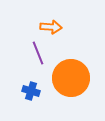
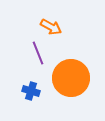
orange arrow: rotated 25 degrees clockwise
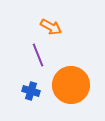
purple line: moved 2 px down
orange circle: moved 7 px down
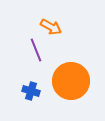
purple line: moved 2 px left, 5 px up
orange circle: moved 4 px up
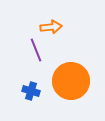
orange arrow: rotated 35 degrees counterclockwise
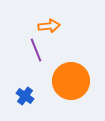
orange arrow: moved 2 px left, 1 px up
blue cross: moved 6 px left, 5 px down; rotated 18 degrees clockwise
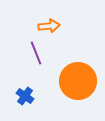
purple line: moved 3 px down
orange circle: moved 7 px right
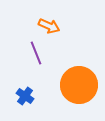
orange arrow: rotated 30 degrees clockwise
orange circle: moved 1 px right, 4 px down
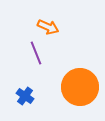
orange arrow: moved 1 px left, 1 px down
orange circle: moved 1 px right, 2 px down
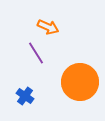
purple line: rotated 10 degrees counterclockwise
orange circle: moved 5 px up
